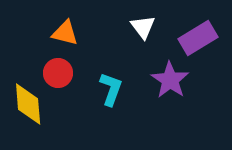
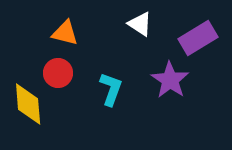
white triangle: moved 3 px left, 3 px up; rotated 20 degrees counterclockwise
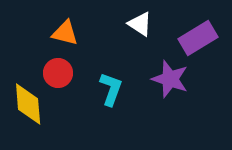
purple star: moved 1 px up; rotated 15 degrees counterclockwise
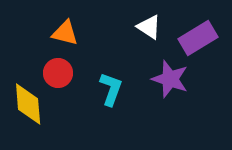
white triangle: moved 9 px right, 3 px down
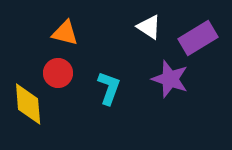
cyan L-shape: moved 2 px left, 1 px up
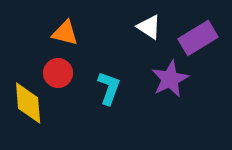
purple star: rotated 27 degrees clockwise
yellow diamond: moved 1 px up
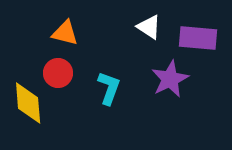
purple rectangle: rotated 36 degrees clockwise
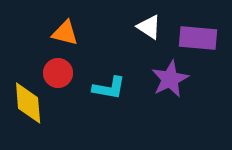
cyan L-shape: rotated 80 degrees clockwise
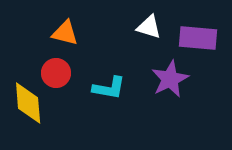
white triangle: rotated 16 degrees counterclockwise
red circle: moved 2 px left
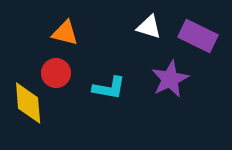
purple rectangle: moved 2 px up; rotated 21 degrees clockwise
